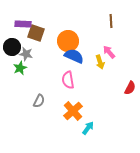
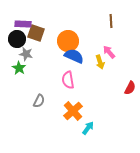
black circle: moved 5 px right, 8 px up
green star: moved 1 px left; rotated 16 degrees counterclockwise
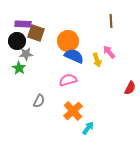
black circle: moved 2 px down
gray star: rotated 16 degrees counterclockwise
yellow arrow: moved 3 px left, 2 px up
pink semicircle: rotated 84 degrees clockwise
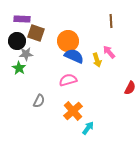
purple rectangle: moved 1 px left, 5 px up
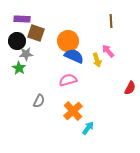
pink arrow: moved 1 px left, 1 px up
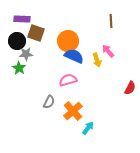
gray semicircle: moved 10 px right, 1 px down
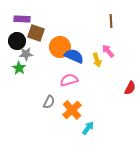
orange circle: moved 8 px left, 6 px down
pink semicircle: moved 1 px right
orange cross: moved 1 px left, 1 px up
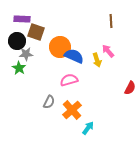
brown square: moved 1 px up
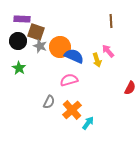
black circle: moved 1 px right
gray star: moved 14 px right, 8 px up; rotated 24 degrees clockwise
cyan arrow: moved 5 px up
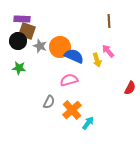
brown line: moved 2 px left
brown square: moved 9 px left, 1 px up
green star: rotated 24 degrees counterclockwise
